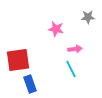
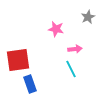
gray star: rotated 24 degrees counterclockwise
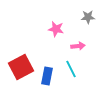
gray star: rotated 24 degrees clockwise
pink arrow: moved 3 px right, 3 px up
red square: moved 3 px right, 7 px down; rotated 20 degrees counterclockwise
blue rectangle: moved 17 px right, 8 px up; rotated 30 degrees clockwise
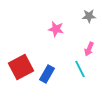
gray star: moved 1 px right, 1 px up
pink arrow: moved 11 px right, 3 px down; rotated 120 degrees clockwise
cyan line: moved 9 px right
blue rectangle: moved 2 px up; rotated 18 degrees clockwise
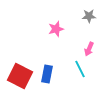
pink star: rotated 28 degrees counterclockwise
red square: moved 1 px left, 9 px down; rotated 35 degrees counterclockwise
blue rectangle: rotated 18 degrees counterclockwise
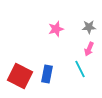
gray star: moved 11 px down
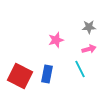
pink star: moved 11 px down
pink arrow: rotated 128 degrees counterclockwise
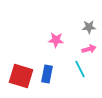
pink star: rotated 21 degrees clockwise
red square: moved 1 px right; rotated 10 degrees counterclockwise
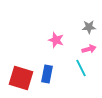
pink star: rotated 14 degrees clockwise
cyan line: moved 1 px right, 1 px up
red square: moved 2 px down
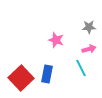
red square: rotated 30 degrees clockwise
